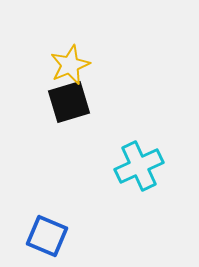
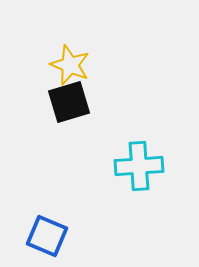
yellow star: rotated 27 degrees counterclockwise
cyan cross: rotated 21 degrees clockwise
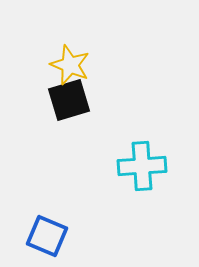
black square: moved 2 px up
cyan cross: moved 3 px right
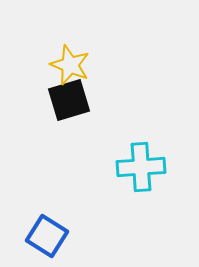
cyan cross: moved 1 px left, 1 px down
blue square: rotated 9 degrees clockwise
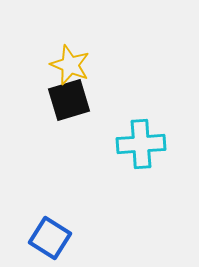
cyan cross: moved 23 px up
blue square: moved 3 px right, 2 px down
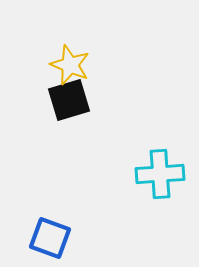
cyan cross: moved 19 px right, 30 px down
blue square: rotated 12 degrees counterclockwise
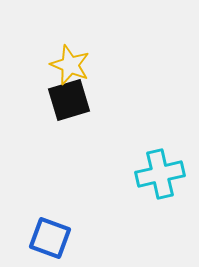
cyan cross: rotated 9 degrees counterclockwise
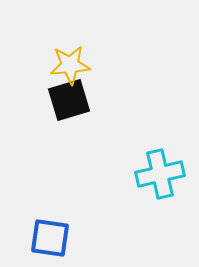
yellow star: rotated 27 degrees counterclockwise
blue square: rotated 12 degrees counterclockwise
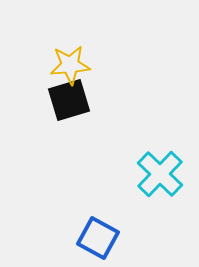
cyan cross: rotated 33 degrees counterclockwise
blue square: moved 48 px right; rotated 21 degrees clockwise
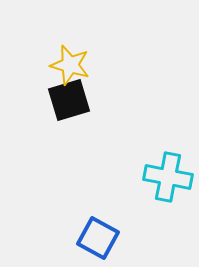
yellow star: rotated 21 degrees clockwise
cyan cross: moved 8 px right, 3 px down; rotated 33 degrees counterclockwise
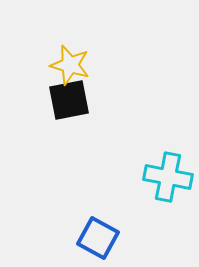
black square: rotated 6 degrees clockwise
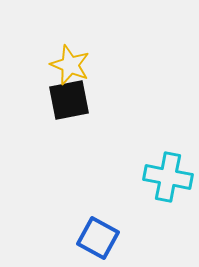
yellow star: rotated 6 degrees clockwise
